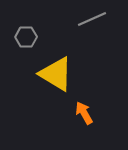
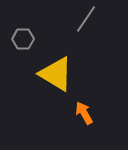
gray line: moved 6 px left; rotated 32 degrees counterclockwise
gray hexagon: moved 3 px left, 2 px down
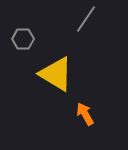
orange arrow: moved 1 px right, 1 px down
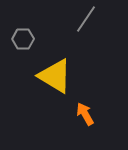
yellow triangle: moved 1 px left, 2 px down
